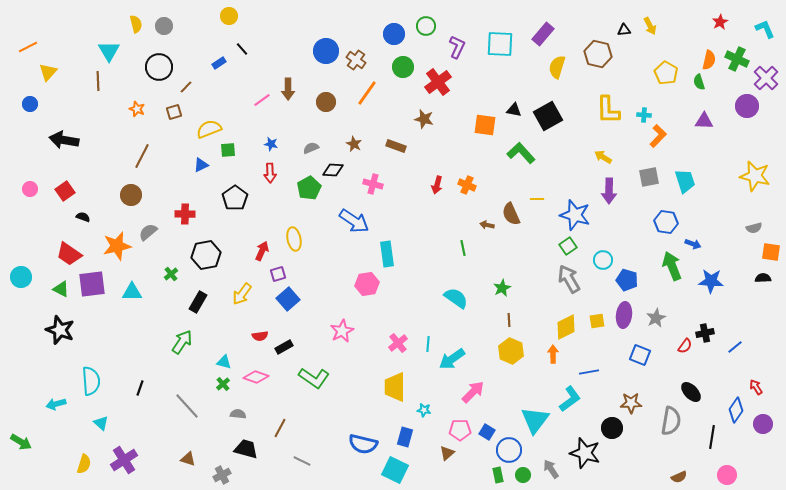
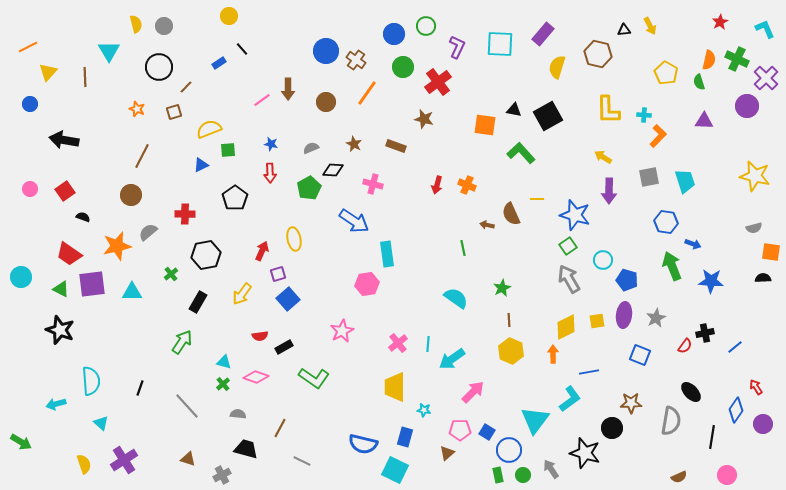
brown line at (98, 81): moved 13 px left, 4 px up
yellow semicircle at (84, 464): rotated 36 degrees counterclockwise
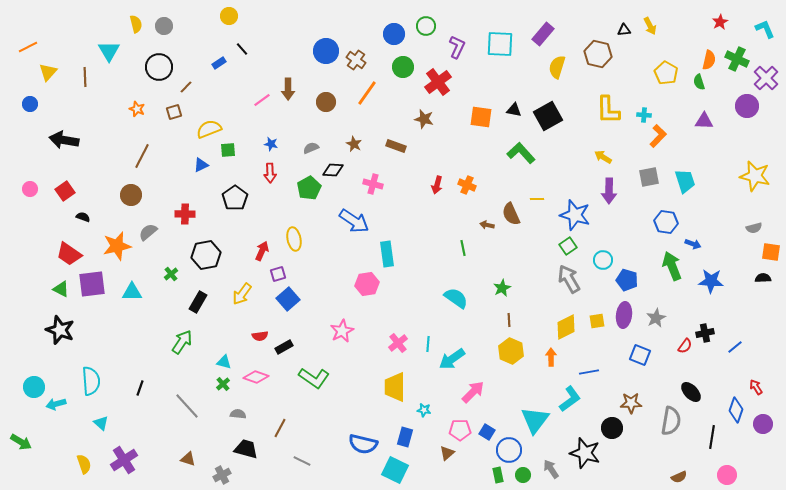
orange square at (485, 125): moved 4 px left, 8 px up
cyan circle at (21, 277): moved 13 px right, 110 px down
orange arrow at (553, 354): moved 2 px left, 3 px down
blue diamond at (736, 410): rotated 15 degrees counterclockwise
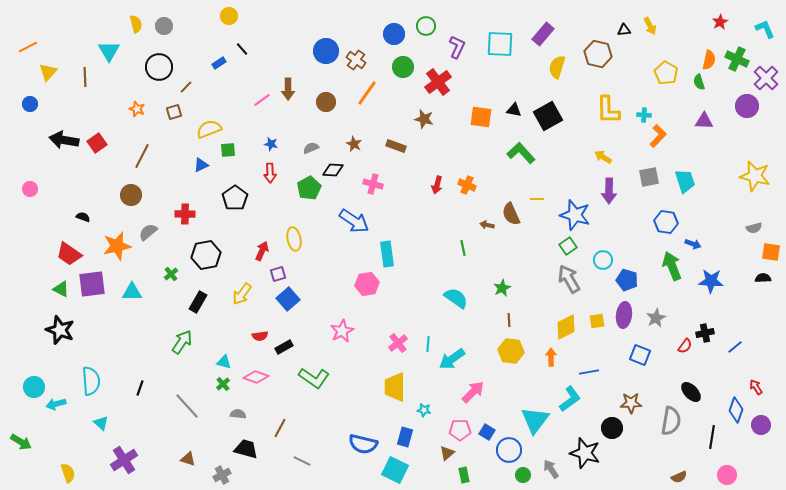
red square at (65, 191): moved 32 px right, 48 px up
yellow hexagon at (511, 351): rotated 15 degrees counterclockwise
purple circle at (763, 424): moved 2 px left, 1 px down
yellow semicircle at (84, 464): moved 16 px left, 9 px down
green rectangle at (498, 475): moved 34 px left
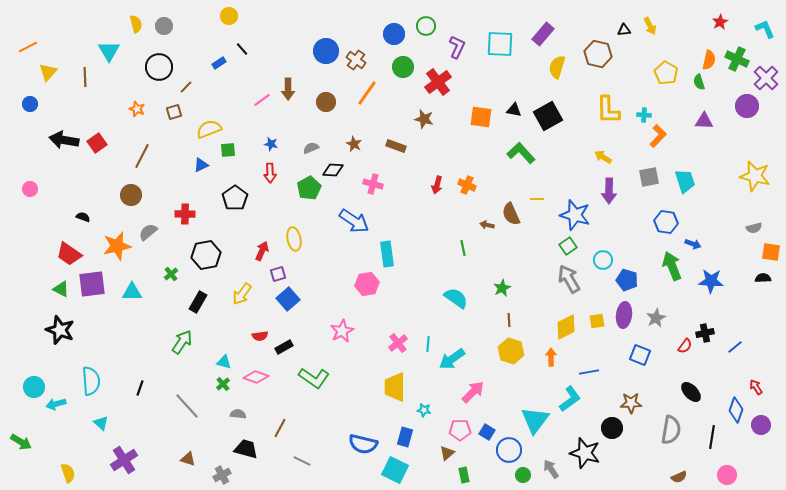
yellow hexagon at (511, 351): rotated 10 degrees clockwise
gray semicircle at (671, 421): moved 9 px down
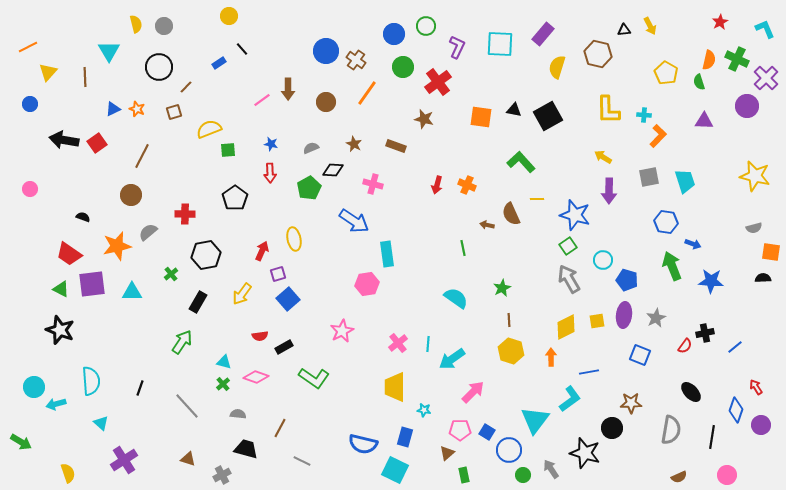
green L-shape at (521, 153): moved 9 px down
blue triangle at (201, 165): moved 88 px left, 56 px up
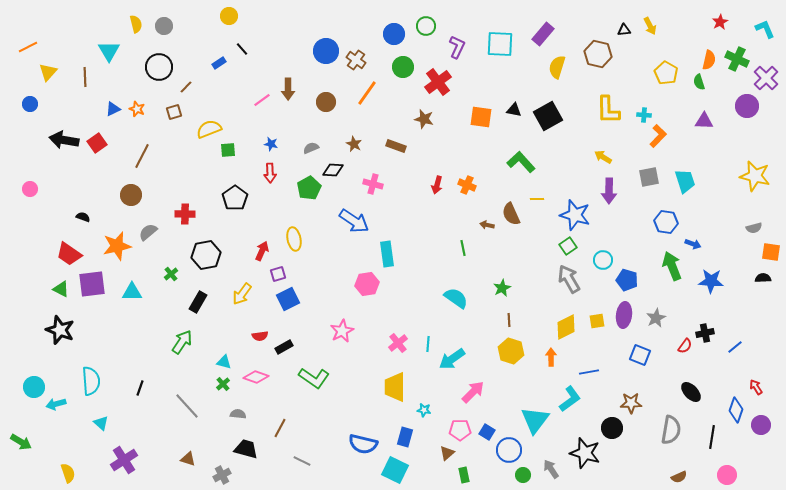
blue square at (288, 299): rotated 15 degrees clockwise
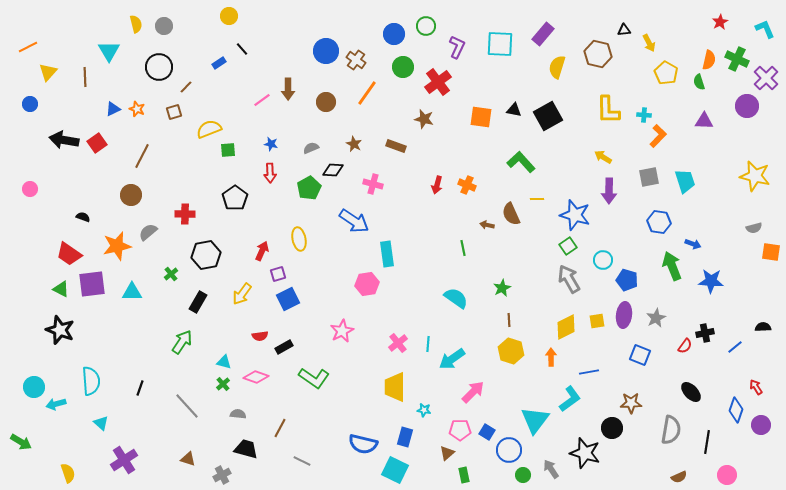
yellow arrow at (650, 26): moved 1 px left, 17 px down
blue hexagon at (666, 222): moved 7 px left
yellow ellipse at (294, 239): moved 5 px right
black semicircle at (763, 278): moved 49 px down
black line at (712, 437): moved 5 px left, 5 px down
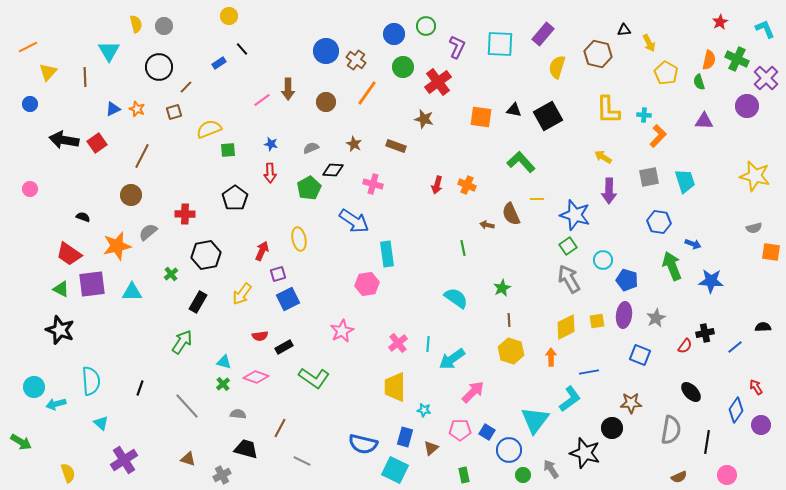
blue diamond at (736, 410): rotated 15 degrees clockwise
brown triangle at (447, 453): moved 16 px left, 5 px up
